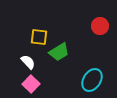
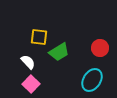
red circle: moved 22 px down
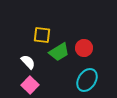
yellow square: moved 3 px right, 2 px up
red circle: moved 16 px left
cyan ellipse: moved 5 px left
pink square: moved 1 px left, 1 px down
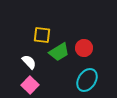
white semicircle: moved 1 px right
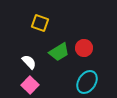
yellow square: moved 2 px left, 12 px up; rotated 12 degrees clockwise
cyan ellipse: moved 2 px down
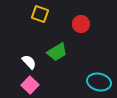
yellow square: moved 9 px up
red circle: moved 3 px left, 24 px up
green trapezoid: moved 2 px left
cyan ellipse: moved 12 px right; rotated 70 degrees clockwise
